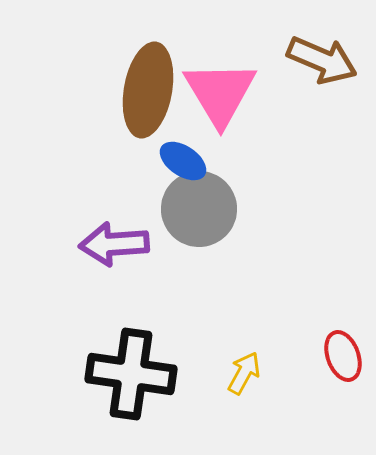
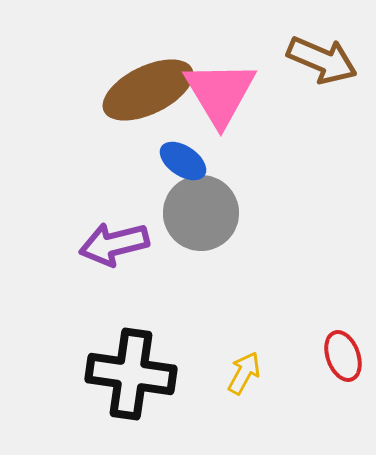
brown ellipse: rotated 54 degrees clockwise
gray circle: moved 2 px right, 4 px down
purple arrow: rotated 10 degrees counterclockwise
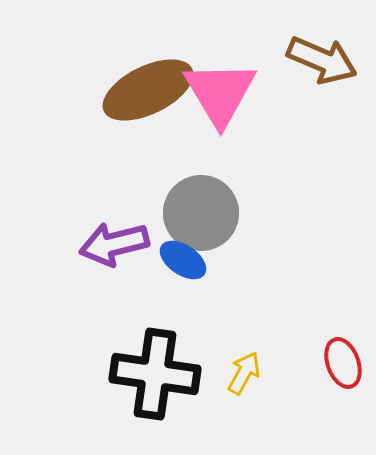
blue ellipse: moved 99 px down
red ellipse: moved 7 px down
black cross: moved 24 px right
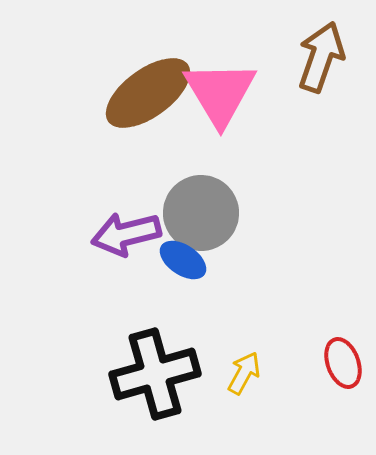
brown arrow: moved 1 px left, 3 px up; rotated 94 degrees counterclockwise
brown ellipse: moved 3 px down; rotated 10 degrees counterclockwise
purple arrow: moved 12 px right, 10 px up
black cross: rotated 24 degrees counterclockwise
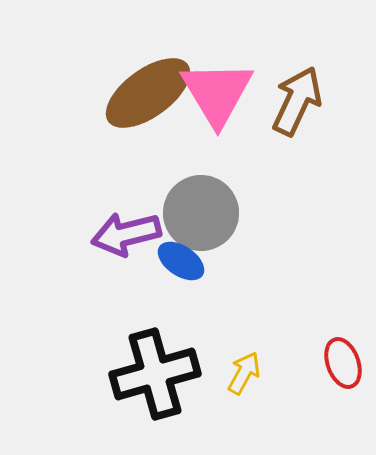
brown arrow: moved 24 px left, 44 px down; rotated 6 degrees clockwise
pink triangle: moved 3 px left
blue ellipse: moved 2 px left, 1 px down
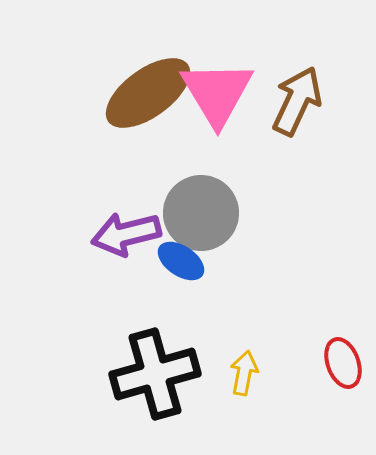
yellow arrow: rotated 18 degrees counterclockwise
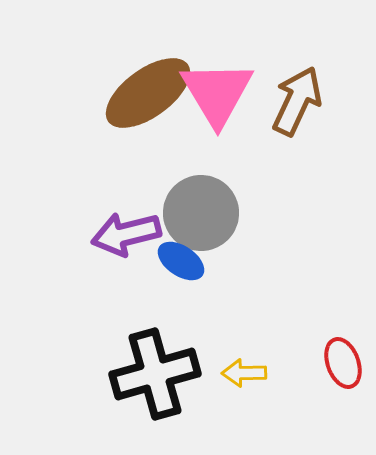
yellow arrow: rotated 102 degrees counterclockwise
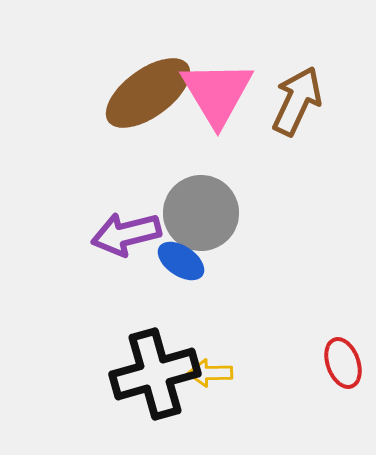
yellow arrow: moved 34 px left
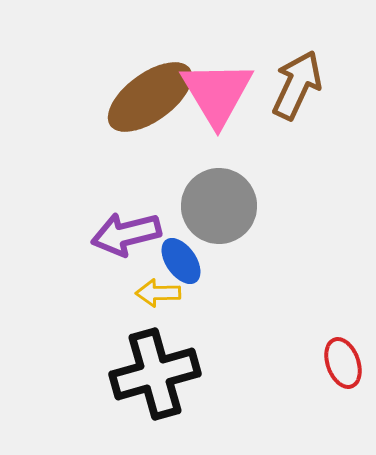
brown ellipse: moved 2 px right, 4 px down
brown arrow: moved 16 px up
gray circle: moved 18 px right, 7 px up
blue ellipse: rotated 21 degrees clockwise
yellow arrow: moved 52 px left, 80 px up
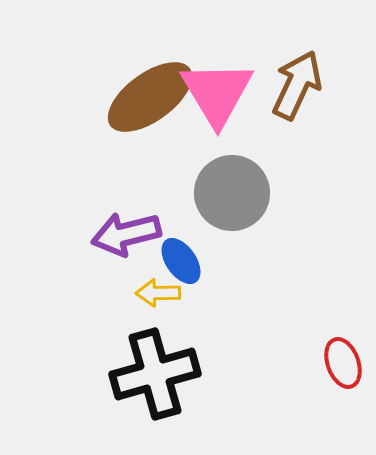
gray circle: moved 13 px right, 13 px up
